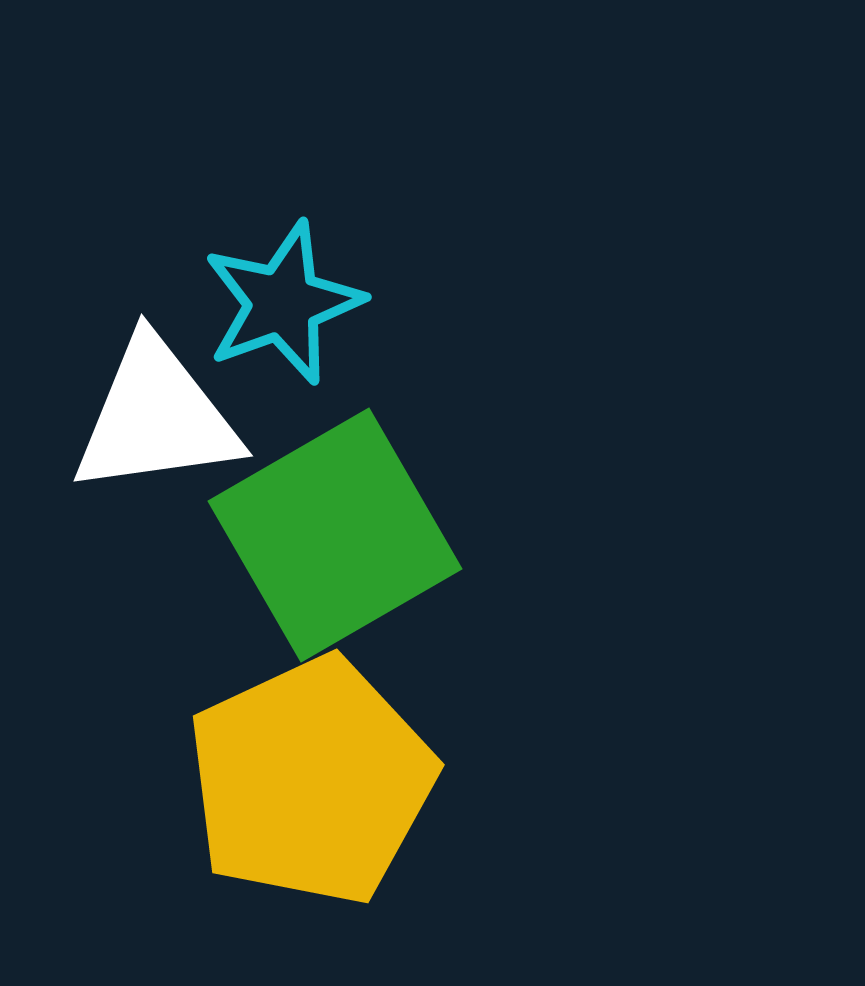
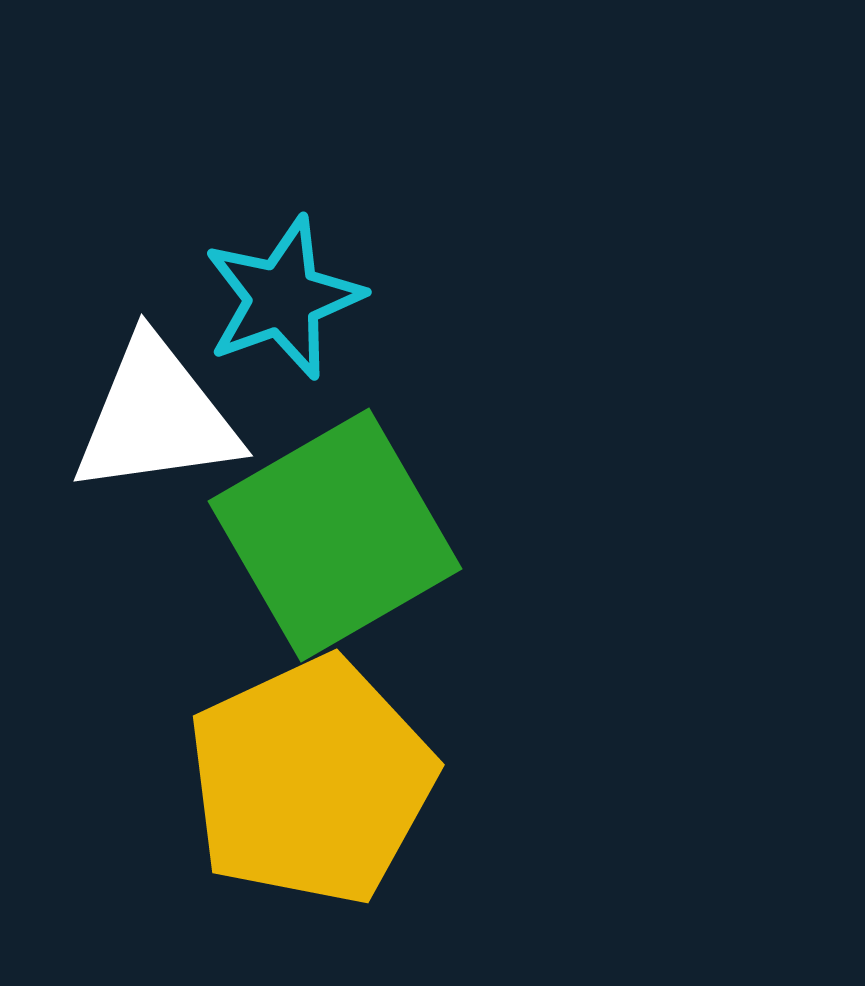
cyan star: moved 5 px up
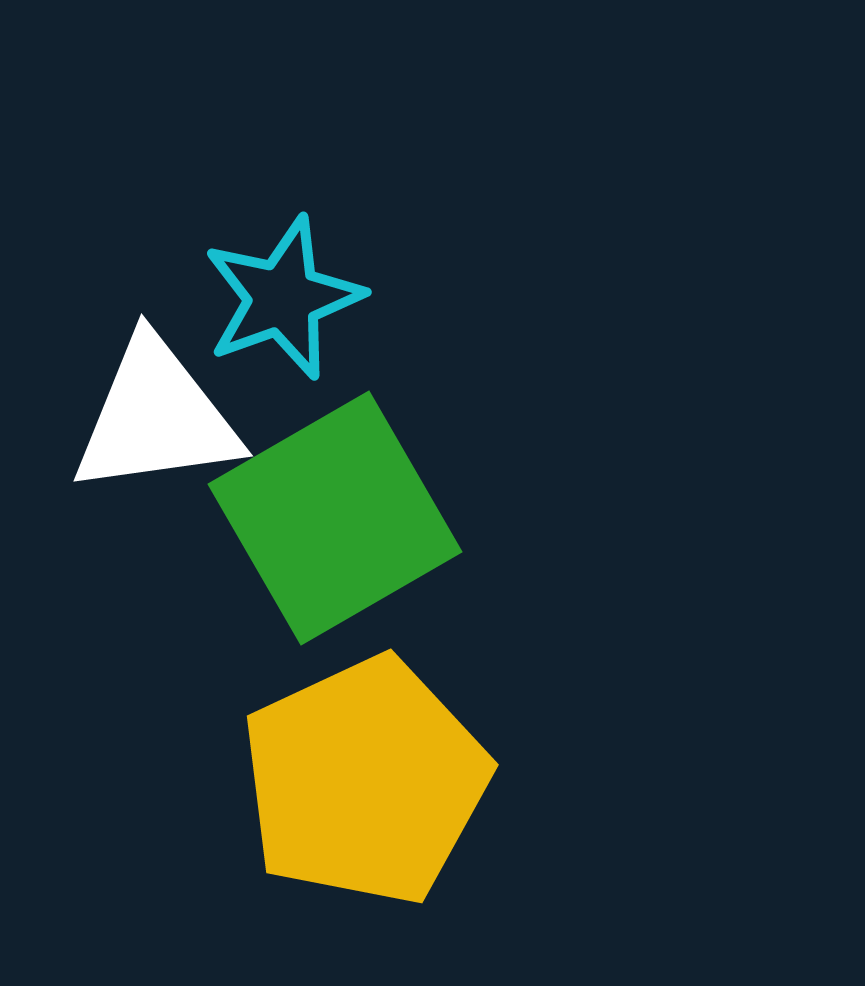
green square: moved 17 px up
yellow pentagon: moved 54 px right
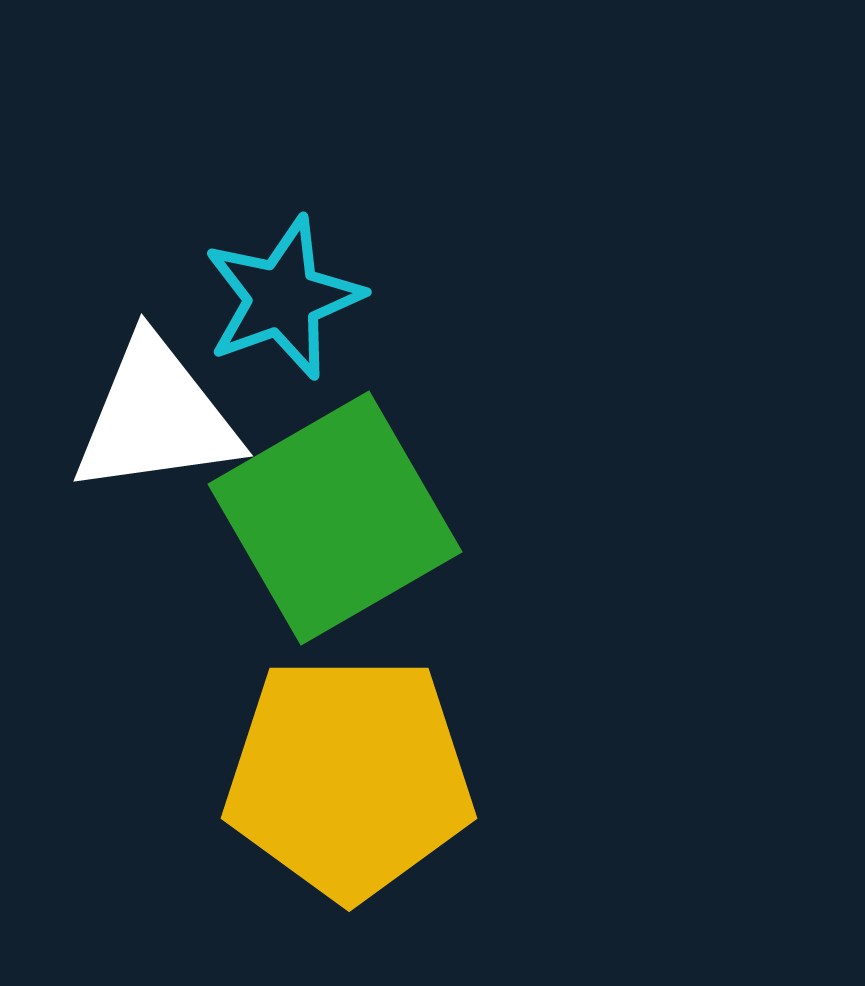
yellow pentagon: moved 16 px left, 4 px up; rotated 25 degrees clockwise
